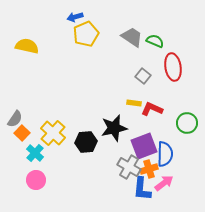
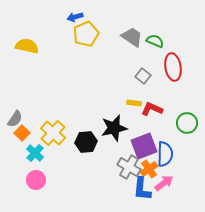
orange cross: rotated 18 degrees counterclockwise
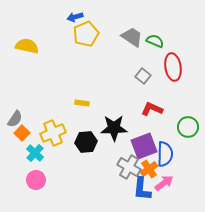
yellow rectangle: moved 52 px left
green circle: moved 1 px right, 4 px down
black star: rotated 12 degrees clockwise
yellow cross: rotated 25 degrees clockwise
